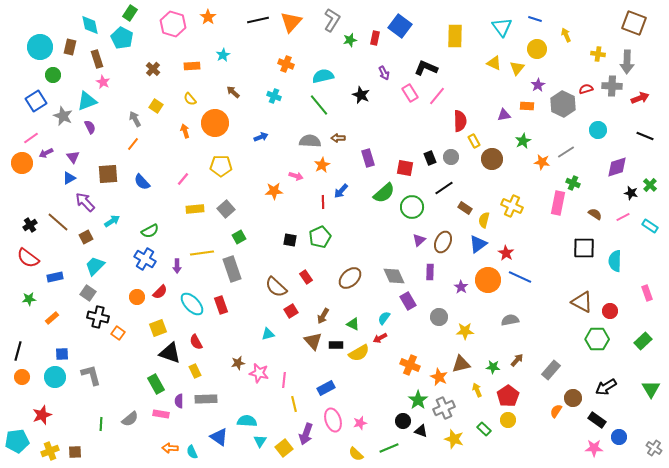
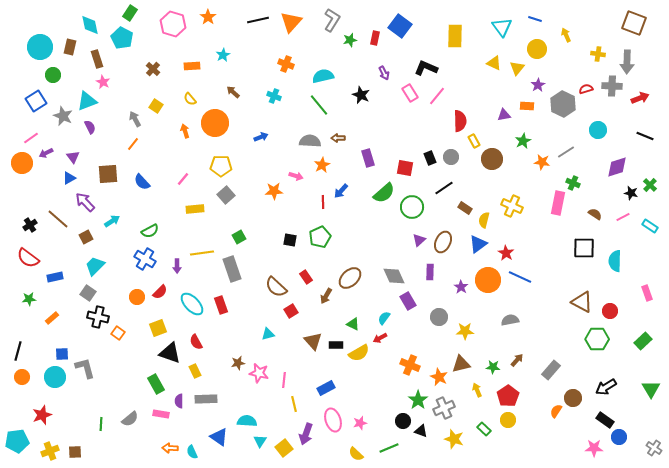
gray square at (226, 209): moved 14 px up
brown line at (58, 222): moved 3 px up
brown arrow at (323, 316): moved 3 px right, 20 px up
gray L-shape at (91, 375): moved 6 px left, 7 px up
black rectangle at (597, 420): moved 8 px right
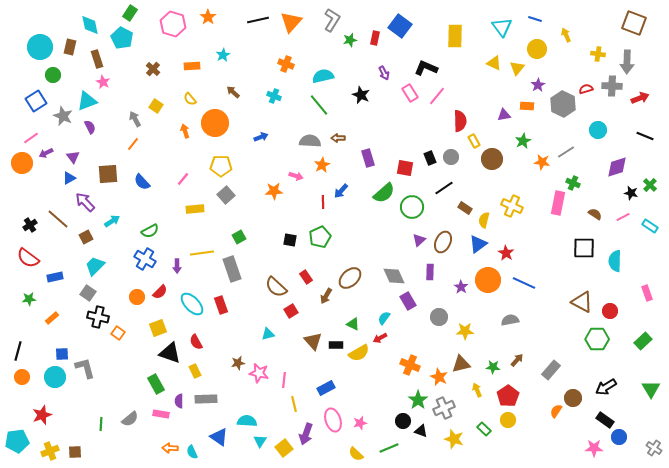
blue line at (520, 277): moved 4 px right, 6 px down
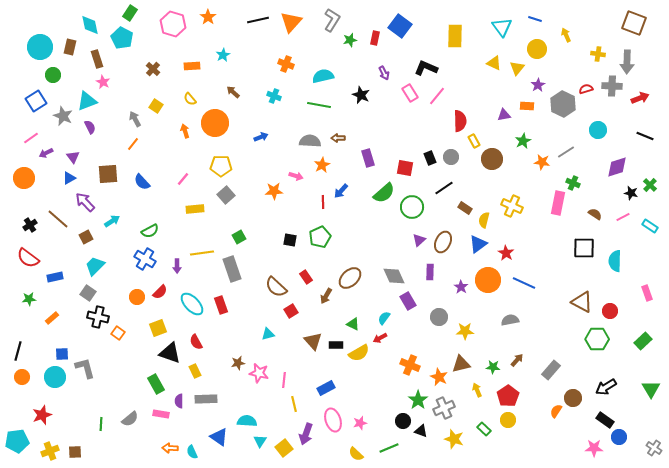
green line at (319, 105): rotated 40 degrees counterclockwise
orange circle at (22, 163): moved 2 px right, 15 px down
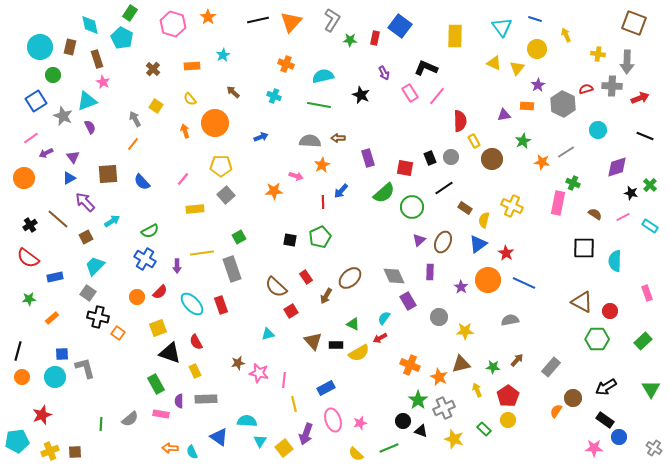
green star at (350, 40): rotated 16 degrees clockwise
gray rectangle at (551, 370): moved 3 px up
